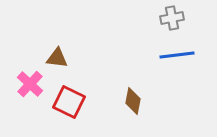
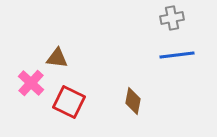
pink cross: moved 1 px right, 1 px up
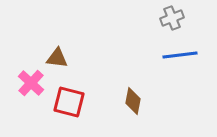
gray cross: rotated 10 degrees counterclockwise
blue line: moved 3 px right
red square: rotated 12 degrees counterclockwise
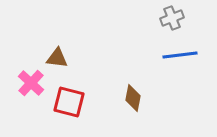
brown diamond: moved 3 px up
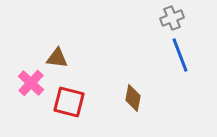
blue line: rotated 76 degrees clockwise
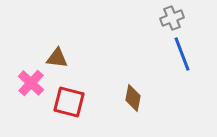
blue line: moved 2 px right, 1 px up
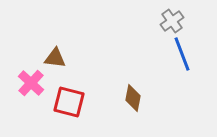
gray cross: moved 3 px down; rotated 15 degrees counterclockwise
brown triangle: moved 2 px left
